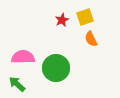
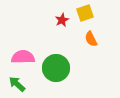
yellow square: moved 4 px up
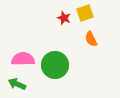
red star: moved 2 px right, 2 px up; rotated 24 degrees counterclockwise
pink semicircle: moved 2 px down
green circle: moved 1 px left, 3 px up
green arrow: rotated 18 degrees counterclockwise
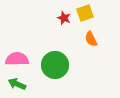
pink semicircle: moved 6 px left
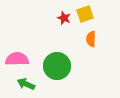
yellow square: moved 1 px down
orange semicircle: rotated 28 degrees clockwise
green circle: moved 2 px right, 1 px down
green arrow: moved 9 px right
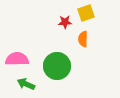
yellow square: moved 1 px right, 1 px up
red star: moved 1 px right, 4 px down; rotated 24 degrees counterclockwise
orange semicircle: moved 8 px left
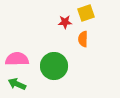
green circle: moved 3 px left
green arrow: moved 9 px left
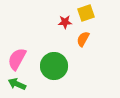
orange semicircle: rotated 28 degrees clockwise
pink semicircle: rotated 60 degrees counterclockwise
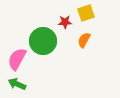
orange semicircle: moved 1 px right, 1 px down
green circle: moved 11 px left, 25 px up
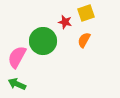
red star: rotated 16 degrees clockwise
pink semicircle: moved 2 px up
